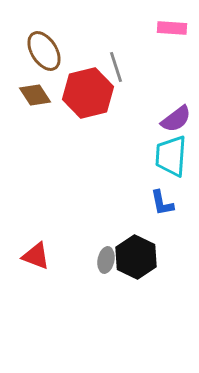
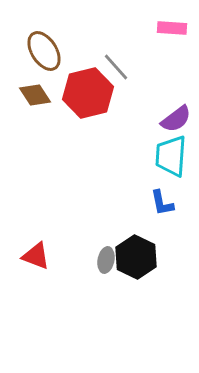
gray line: rotated 24 degrees counterclockwise
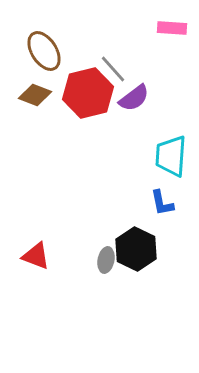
gray line: moved 3 px left, 2 px down
brown diamond: rotated 36 degrees counterclockwise
purple semicircle: moved 42 px left, 21 px up
black hexagon: moved 8 px up
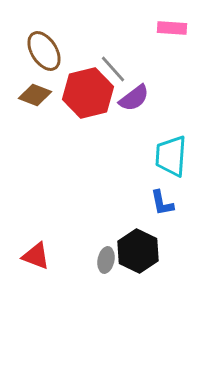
black hexagon: moved 2 px right, 2 px down
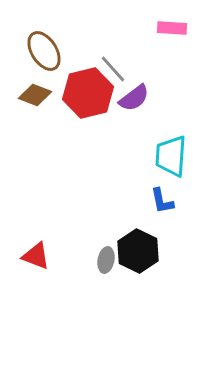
blue L-shape: moved 2 px up
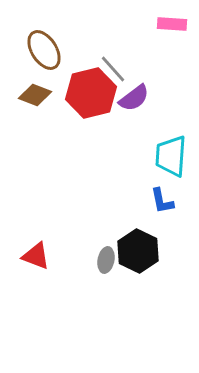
pink rectangle: moved 4 px up
brown ellipse: moved 1 px up
red hexagon: moved 3 px right
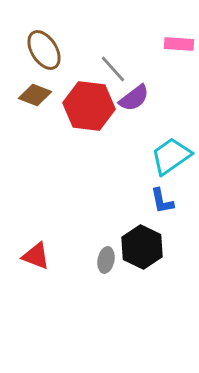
pink rectangle: moved 7 px right, 20 px down
red hexagon: moved 2 px left, 13 px down; rotated 21 degrees clockwise
cyan trapezoid: rotated 51 degrees clockwise
black hexagon: moved 4 px right, 4 px up
